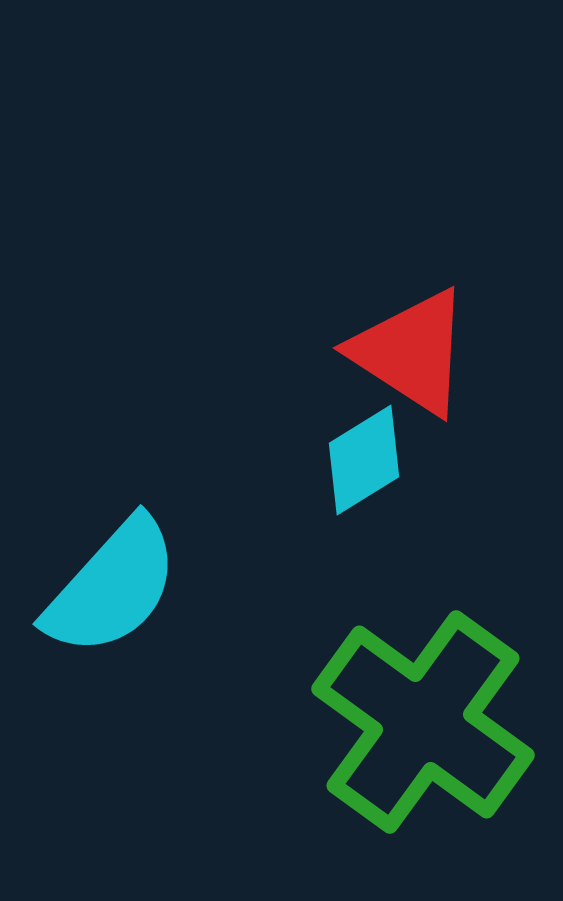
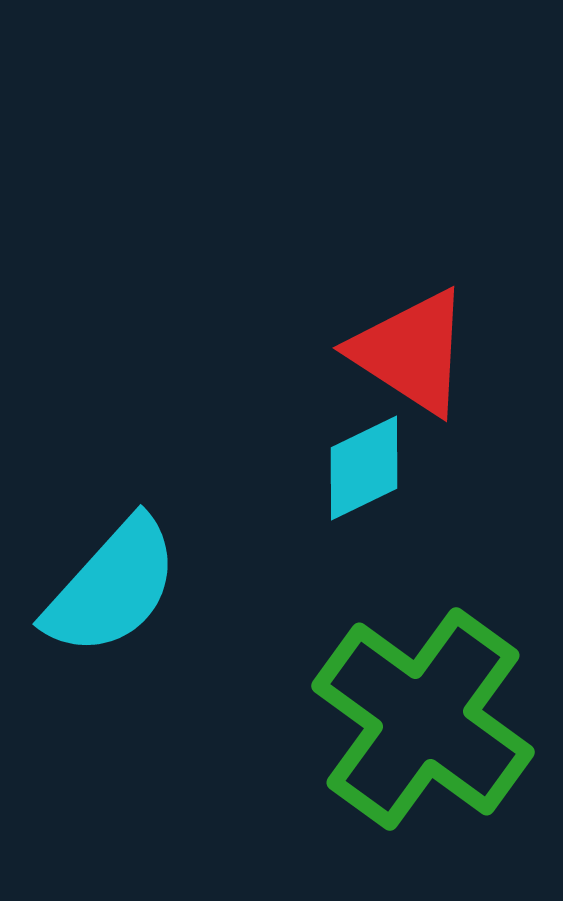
cyan diamond: moved 8 px down; rotated 6 degrees clockwise
green cross: moved 3 px up
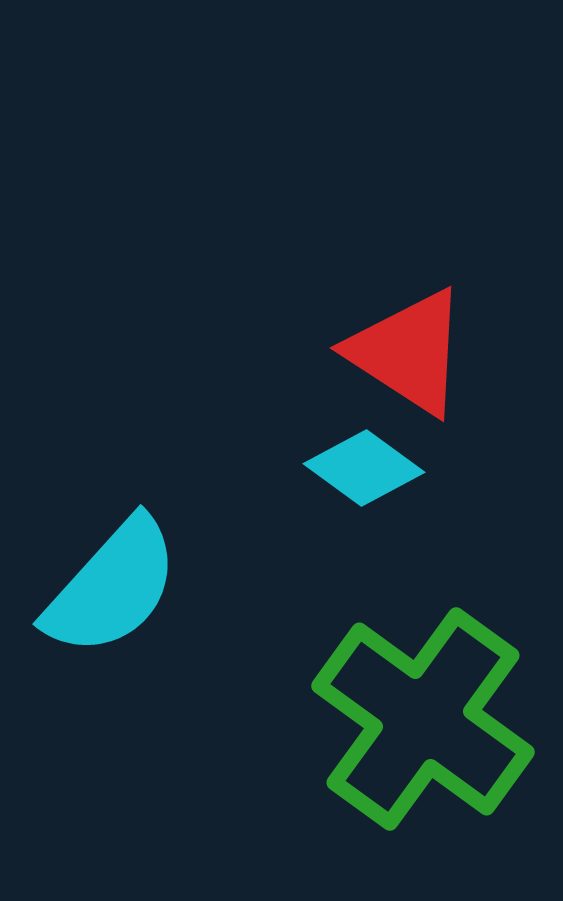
red triangle: moved 3 px left
cyan diamond: rotated 62 degrees clockwise
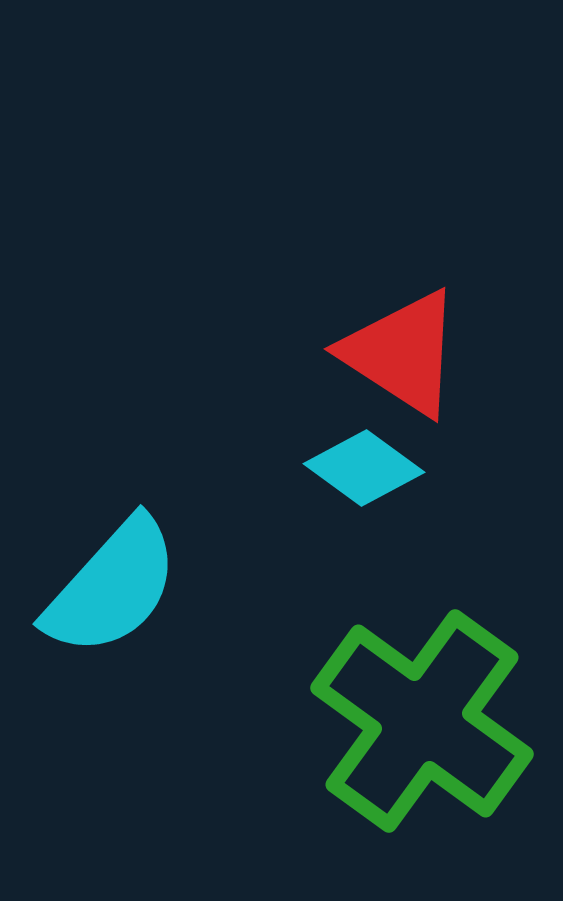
red triangle: moved 6 px left, 1 px down
green cross: moved 1 px left, 2 px down
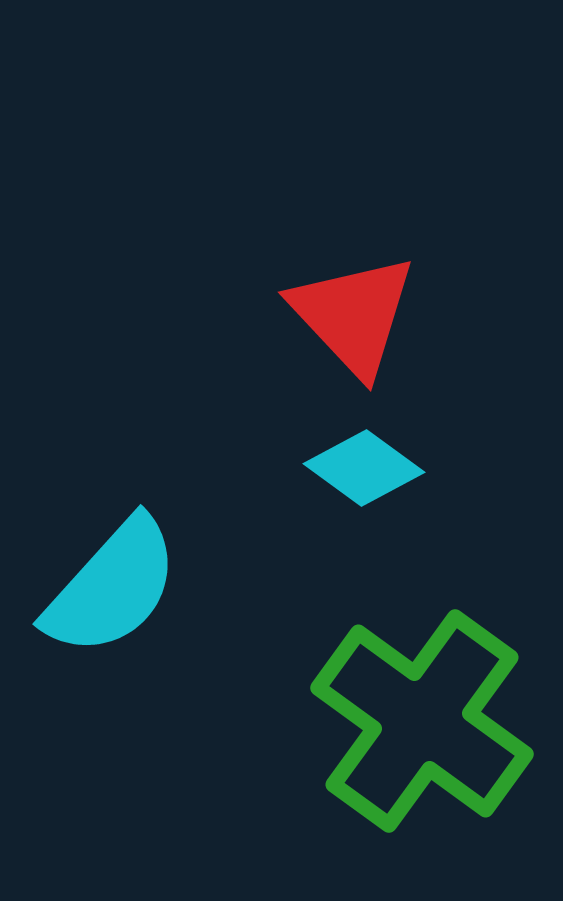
red triangle: moved 49 px left, 38 px up; rotated 14 degrees clockwise
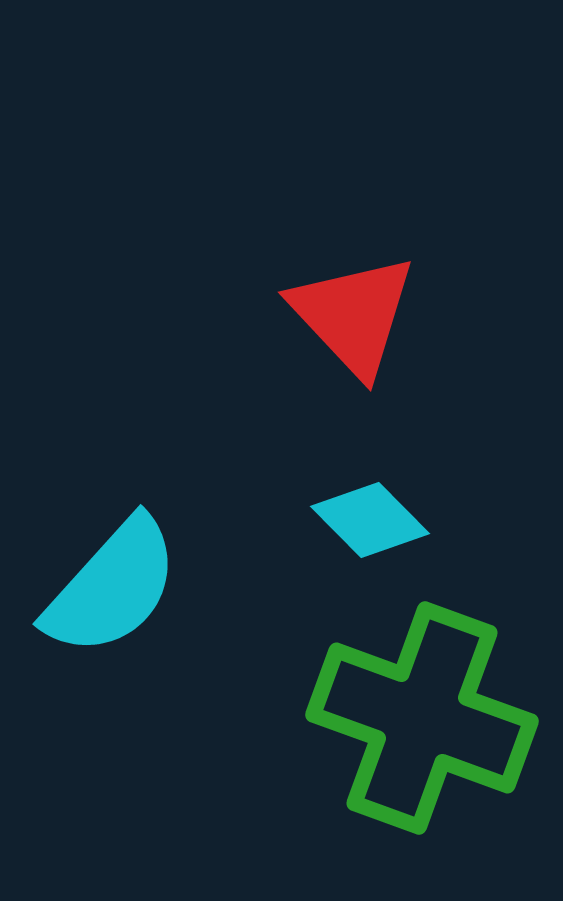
cyan diamond: moved 6 px right, 52 px down; rotated 9 degrees clockwise
green cross: moved 3 px up; rotated 16 degrees counterclockwise
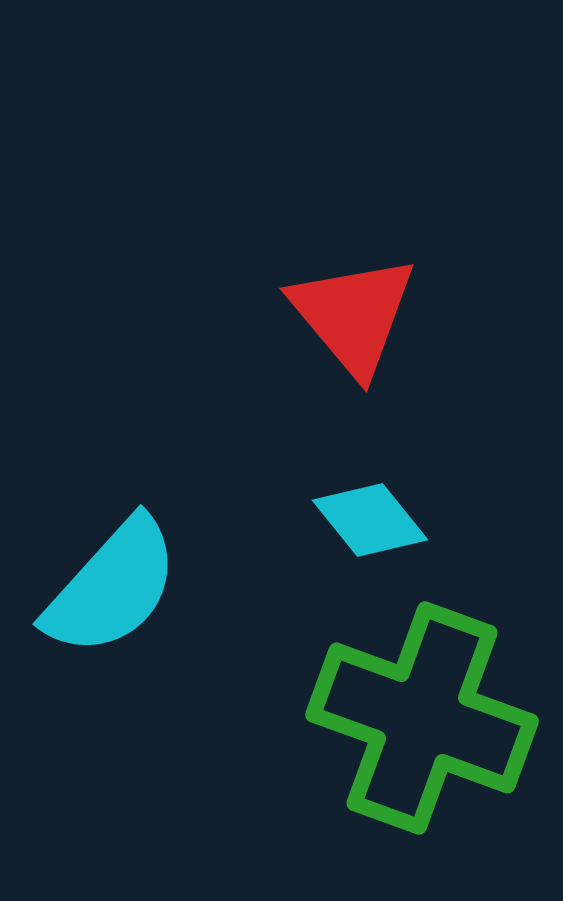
red triangle: rotated 3 degrees clockwise
cyan diamond: rotated 6 degrees clockwise
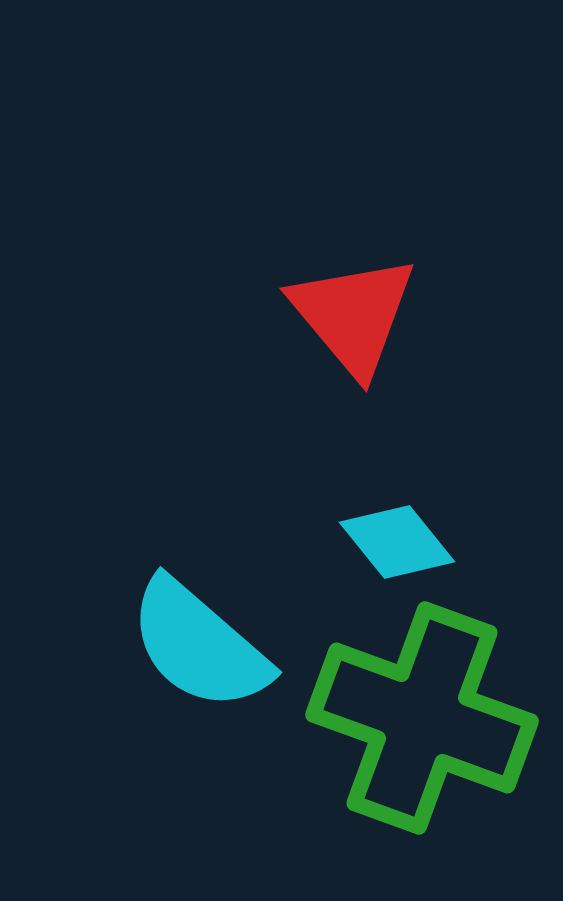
cyan diamond: moved 27 px right, 22 px down
cyan semicircle: moved 87 px right, 58 px down; rotated 89 degrees clockwise
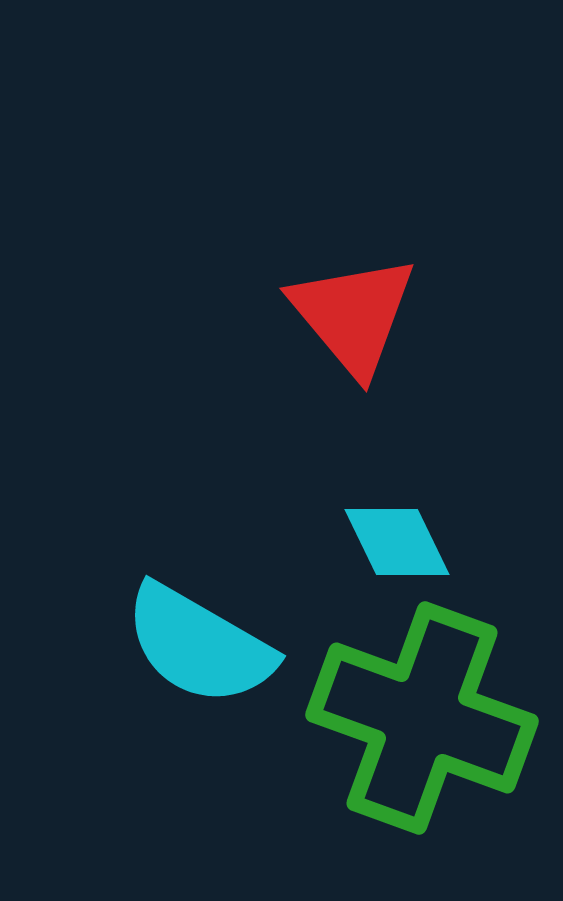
cyan diamond: rotated 13 degrees clockwise
cyan semicircle: rotated 11 degrees counterclockwise
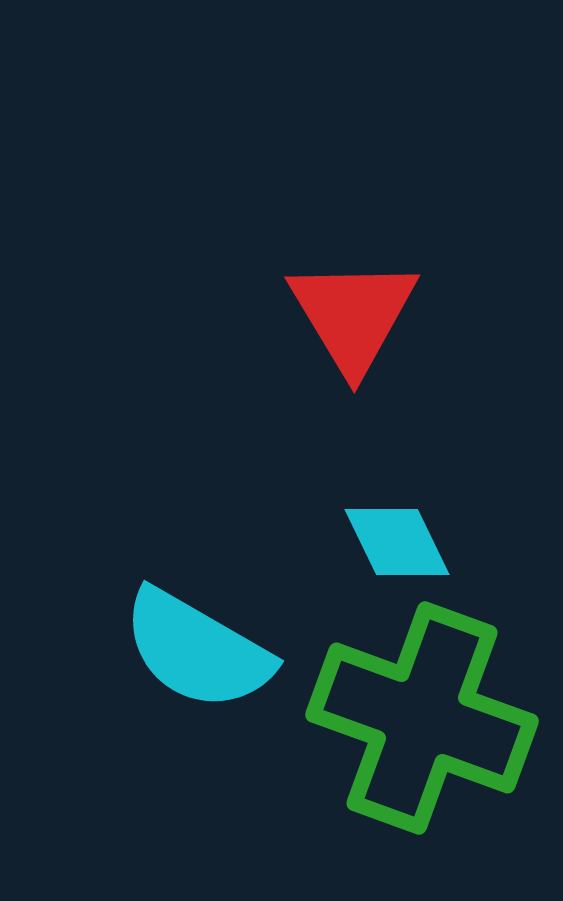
red triangle: rotated 9 degrees clockwise
cyan semicircle: moved 2 px left, 5 px down
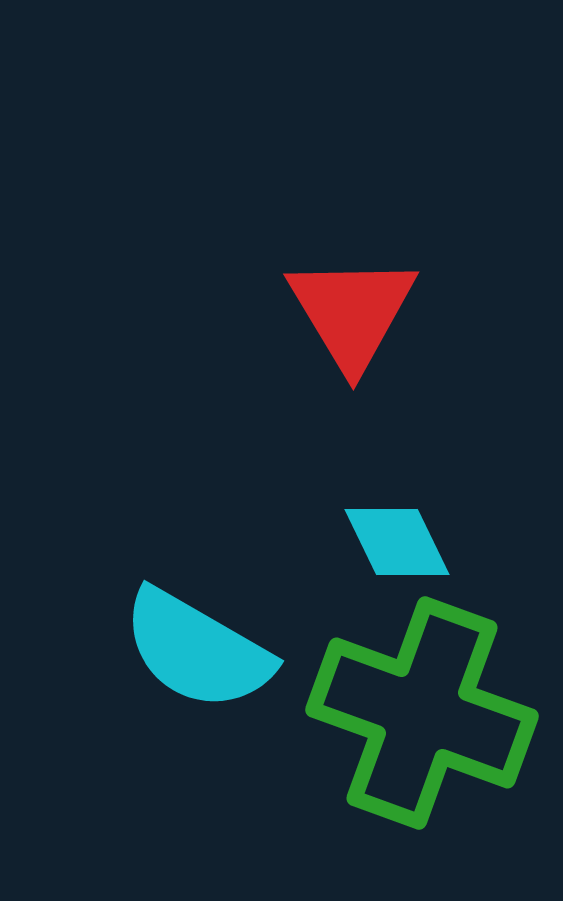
red triangle: moved 1 px left, 3 px up
green cross: moved 5 px up
